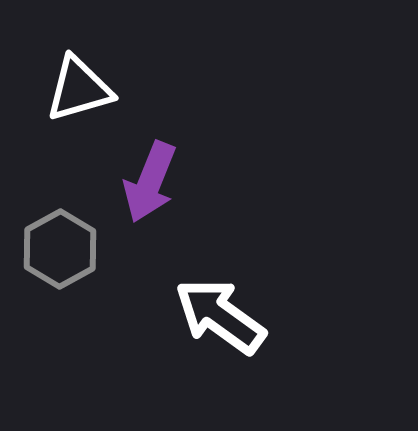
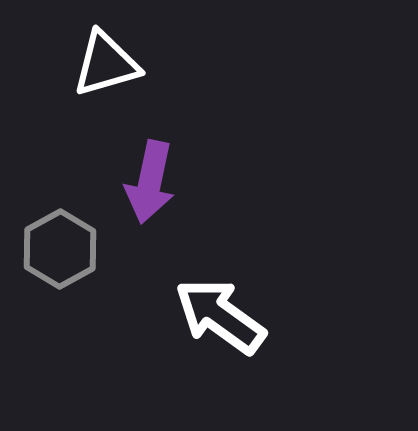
white triangle: moved 27 px right, 25 px up
purple arrow: rotated 10 degrees counterclockwise
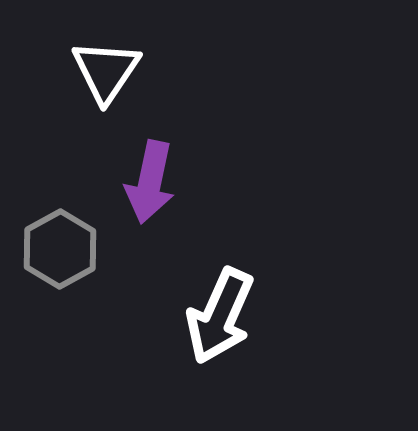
white triangle: moved 7 px down; rotated 40 degrees counterclockwise
white arrow: rotated 102 degrees counterclockwise
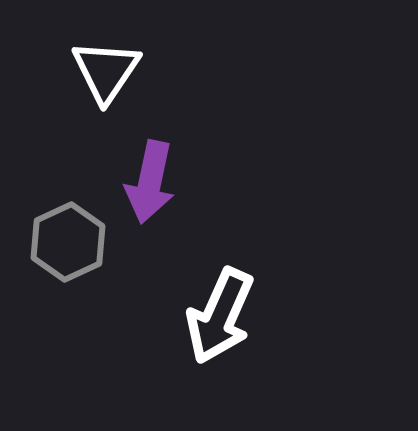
gray hexagon: moved 8 px right, 7 px up; rotated 4 degrees clockwise
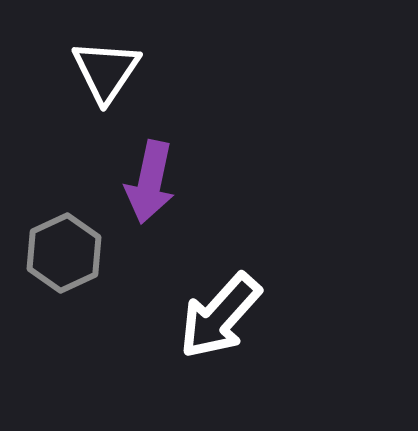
gray hexagon: moved 4 px left, 11 px down
white arrow: rotated 18 degrees clockwise
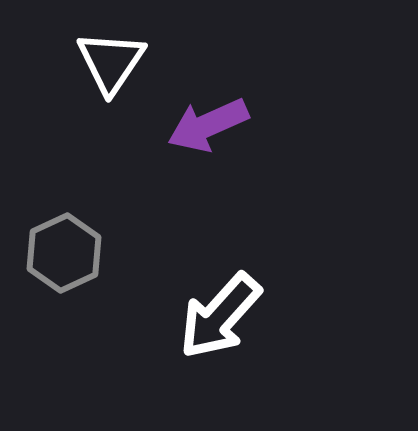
white triangle: moved 5 px right, 9 px up
purple arrow: moved 58 px right, 57 px up; rotated 54 degrees clockwise
